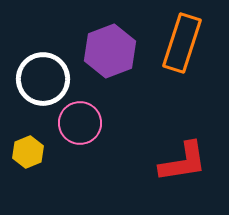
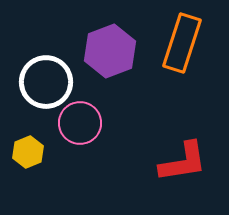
white circle: moved 3 px right, 3 px down
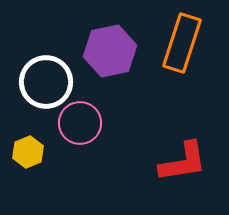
purple hexagon: rotated 9 degrees clockwise
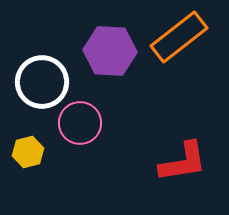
orange rectangle: moved 3 px left, 6 px up; rotated 34 degrees clockwise
purple hexagon: rotated 15 degrees clockwise
white circle: moved 4 px left
yellow hexagon: rotated 8 degrees clockwise
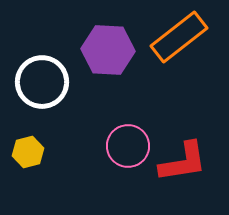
purple hexagon: moved 2 px left, 1 px up
pink circle: moved 48 px right, 23 px down
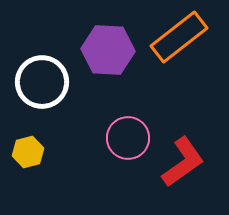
pink circle: moved 8 px up
red L-shape: rotated 26 degrees counterclockwise
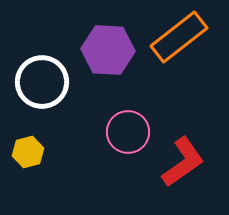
pink circle: moved 6 px up
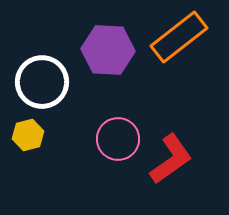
pink circle: moved 10 px left, 7 px down
yellow hexagon: moved 17 px up
red L-shape: moved 12 px left, 3 px up
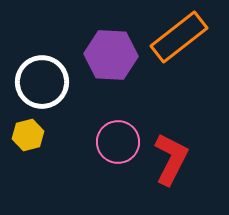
purple hexagon: moved 3 px right, 5 px down
pink circle: moved 3 px down
red L-shape: rotated 28 degrees counterclockwise
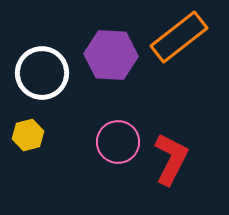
white circle: moved 9 px up
